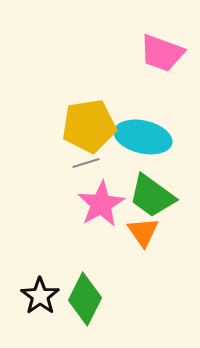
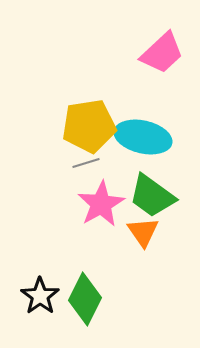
pink trapezoid: rotated 63 degrees counterclockwise
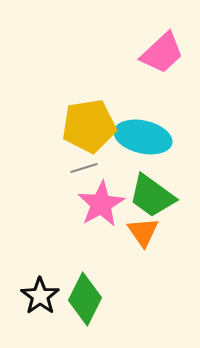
gray line: moved 2 px left, 5 px down
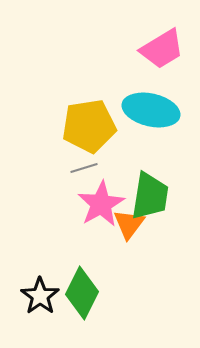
pink trapezoid: moved 4 px up; rotated 12 degrees clockwise
cyan ellipse: moved 8 px right, 27 px up
green trapezoid: moved 2 px left; rotated 117 degrees counterclockwise
orange triangle: moved 14 px left, 8 px up; rotated 12 degrees clockwise
green diamond: moved 3 px left, 6 px up
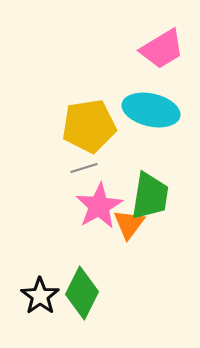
pink star: moved 2 px left, 2 px down
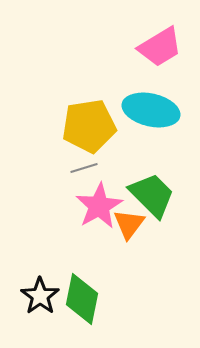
pink trapezoid: moved 2 px left, 2 px up
green trapezoid: moved 2 px right, 1 px up; rotated 54 degrees counterclockwise
green diamond: moved 6 px down; rotated 15 degrees counterclockwise
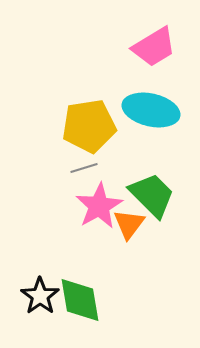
pink trapezoid: moved 6 px left
green diamond: moved 2 px left, 1 px down; rotated 21 degrees counterclockwise
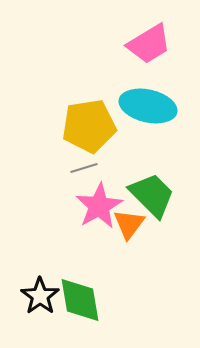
pink trapezoid: moved 5 px left, 3 px up
cyan ellipse: moved 3 px left, 4 px up
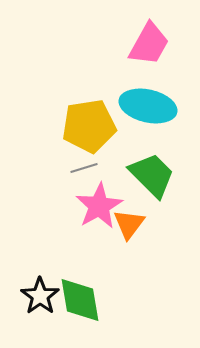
pink trapezoid: rotated 30 degrees counterclockwise
green trapezoid: moved 20 px up
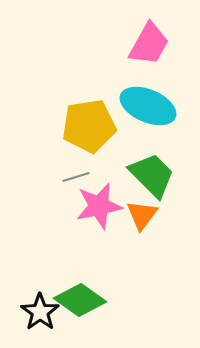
cyan ellipse: rotated 10 degrees clockwise
gray line: moved 8 px left, 9 px down
pink star: rotated 18 degrees clockwise
orange triangle: moved 13 px right, 9 px up
black star: moved 16 px down
green diamond: rotated 45 degrees counterclockwise
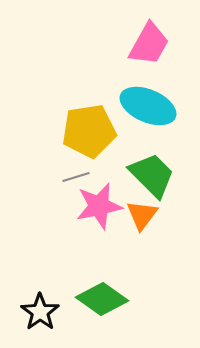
yellow pentagon: moved 5 px down
green diamond: moved 22 px right, 1 px up
